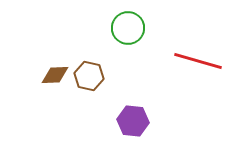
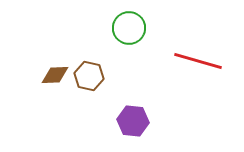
green circle: moved 1 px right
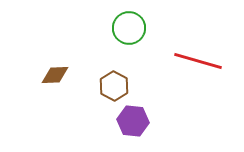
brown hexagon: moved 25 px right, 10 px down; rotated 16 degrees clockwise
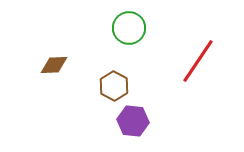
red line: rotated 72 degrees counterclockwise
brown diamond: moved 1 px left, 10 px up
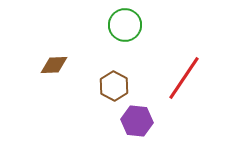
green circle: moved 4 px left, 3 px up
red line: moved 14 px left, 17 px down
purple hexagon: moved 4 px right
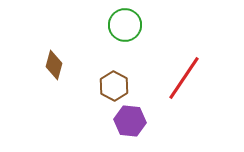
brown diamond: rotated 72 degrees counterclockwise
purple hexagon: moved 7 px left
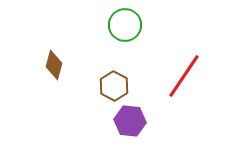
red line: moved 2 px up
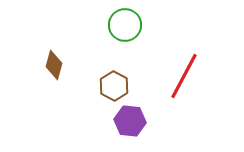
red line: rotated 6 degrees counterclockwise
